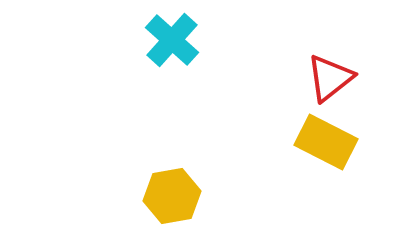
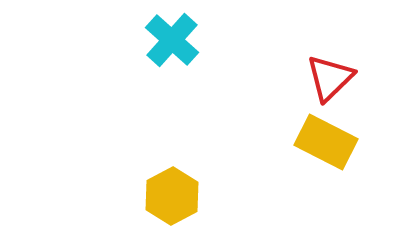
red triangle: rotated 6 degrees counterclockwise
yellow hexagon: rotated 18 degrees counterclockwise
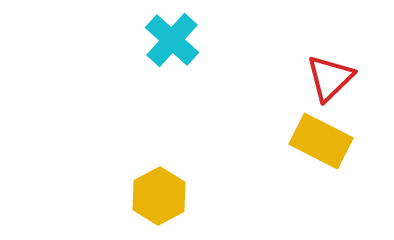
yellow rectangle: moved 5 px left, 1 px up
yellow hexagon: moved 13 px left
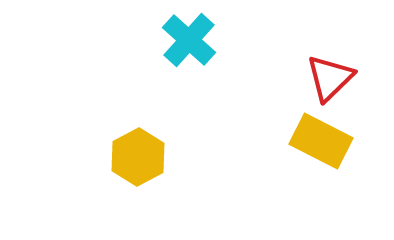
cyan cross: moved 17 px right
yellow hexagon: moved 21 px left, 39 px up
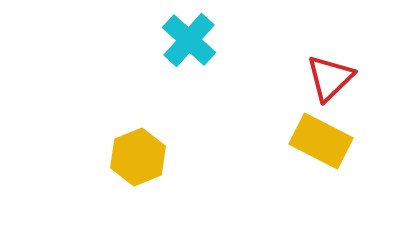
yellow hexagon: rotated 6 degrees clockwise
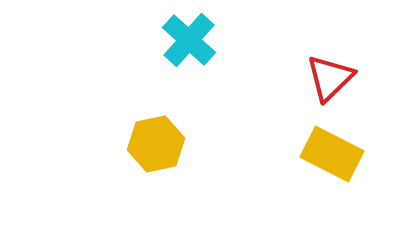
yellow rectangle: moved 11 px right, 13 px down
yellow hexagon: moved 18 px right, 13 px up; rotated 10 degrees clockwise
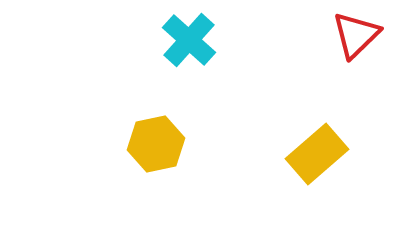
red triangle: moved 26 px right, 43 px up
yellow rectangle: moved 15 px left; rotated 68 degrees counterclockwise
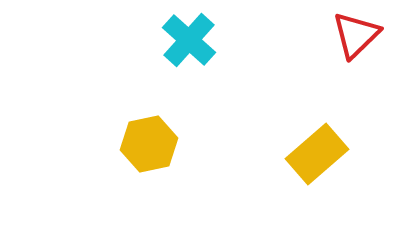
yellow hexagon: moved 7 px left
